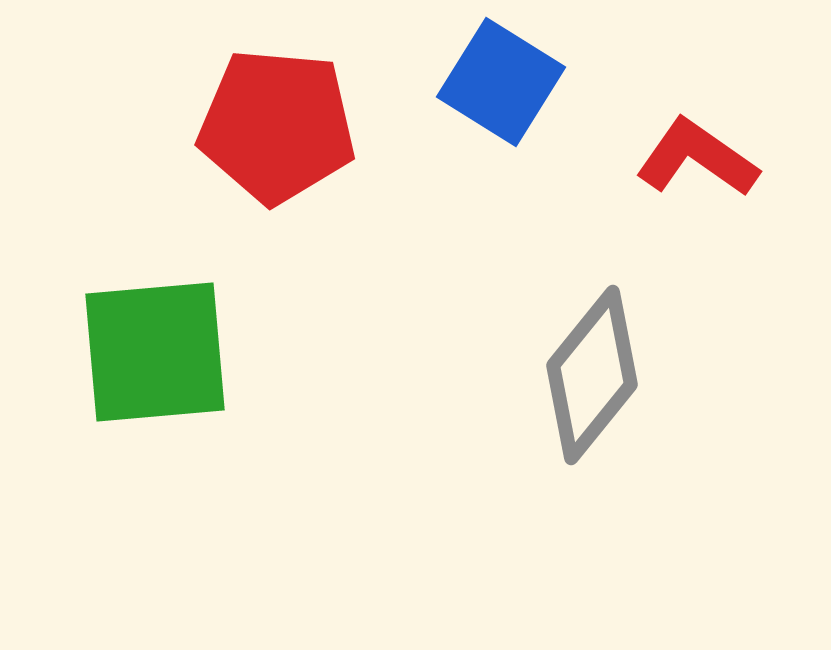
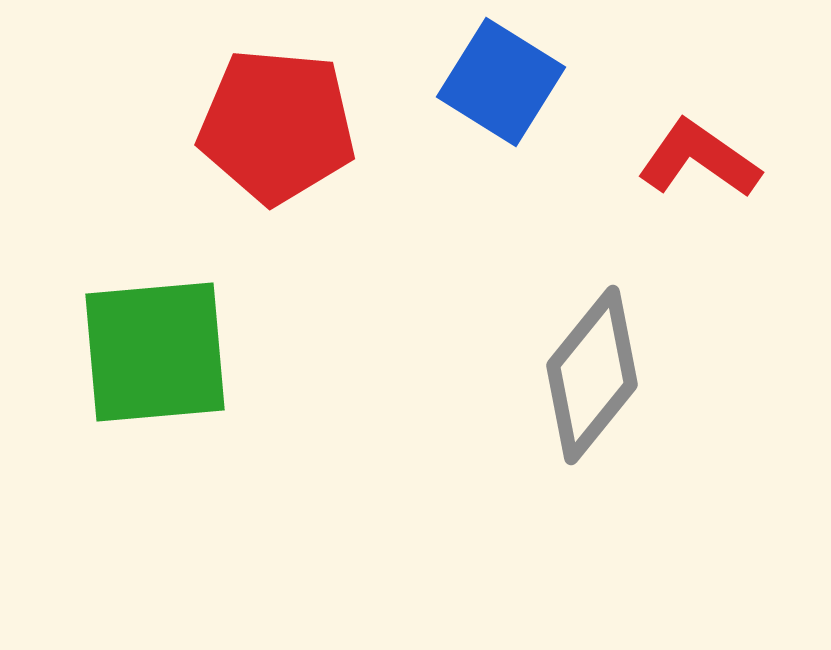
red L-shape: moved 2 px right, 1 px down
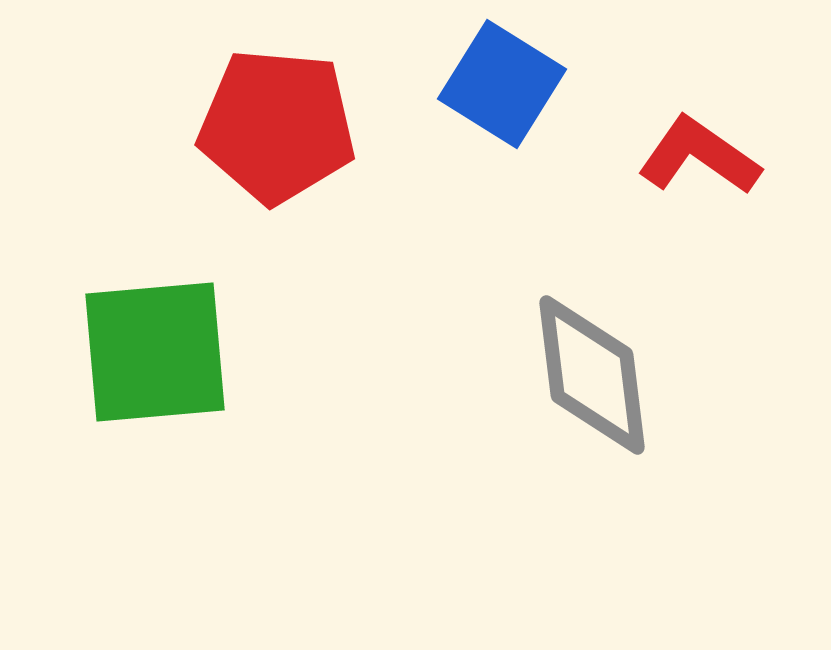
blue square: moved 1 px right, 2 px down
red L-shape: moved 3 px up
gray diamond: rotated 46 degrees counterclockwise
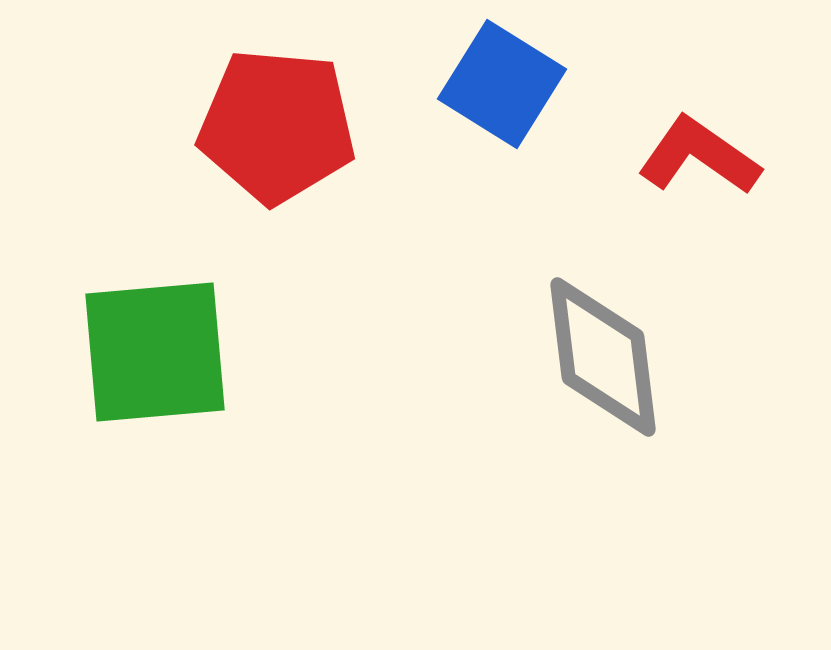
gray diamond: moved 11 px right, 18 px up
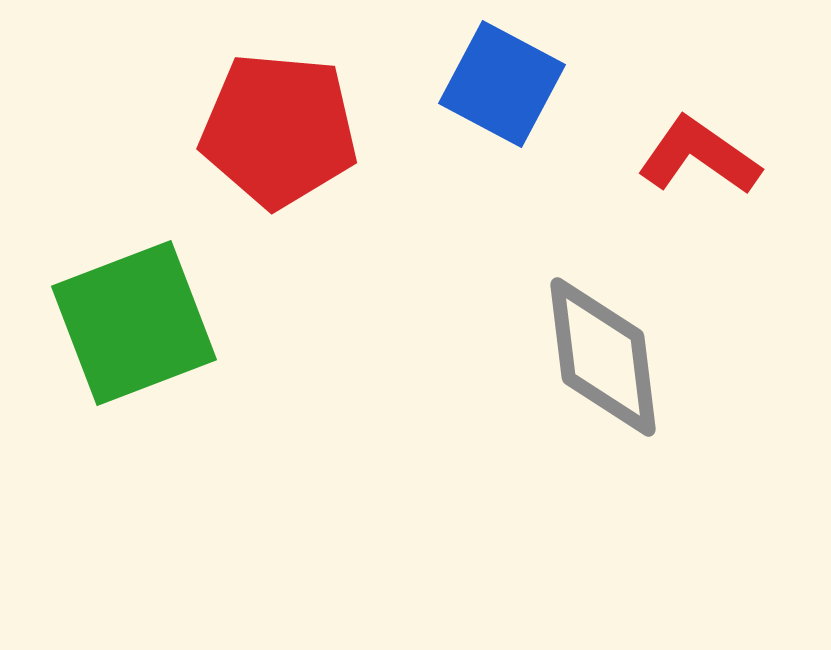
blue square: rotated 4 degrees counterclockwise
red pentagon: moved 2 px right, 4 px down
green square: moved 21 px left, 29 px up; rotated 16 degrees counterclockwise
